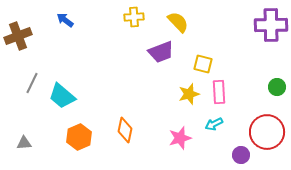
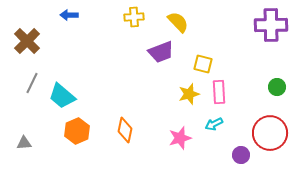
blue arrow: moved 4 px right, 5 px up; rotated 36 degrees counterclockwise
brown cross: moved 9 px right, 5 px down; rotated 24 degrees counterclockwise
red circle: moved 3 px right, 1 px down
orange hexagon: moved 2 px left, 6 px up
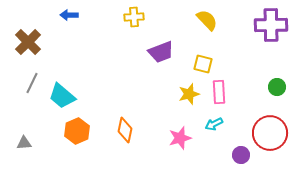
yellow semicircle: moved 29 px right, 2 px up
brown cross: moved 1 px right, 1 px down
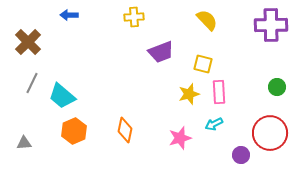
orange hexagon: moved 3 px left
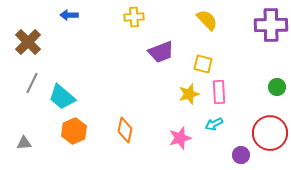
cyan trapezoid: moved 1 px down
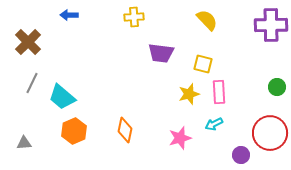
purple trapezoid: moved 1 px down; rotated 28 degrees clockwise
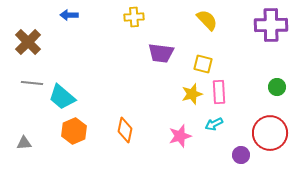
gray line: rotated 70 degrees clockwise
yellow star: moved 3 px right
pink star: moved 2 px up
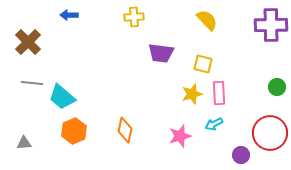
pink rectangle: moved 1 px down
